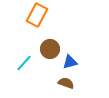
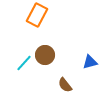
brown circle: moved 5 px left, 6 px down
blue triangle: moved 20 px right
brown semicircle: moved 1 px left, 2 px down; rotated 147 degrees counterclockwise
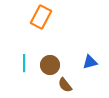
orange rectangle: moved 4 px right, 2 px down
brown circle: moved 5 px right, 10 px down
cyan line: rotated 42 degrees counterclockwise
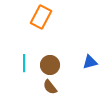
brown semicircle: moved 15 px left, 2 px down
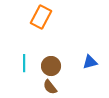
brown circle: moved 1 px right, 1 px down
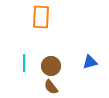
orange rectangle: rotated 25 degrees counterclockwise
brown semicircle: moved 1 px right
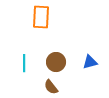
brown circle: moved 5 px right, 4 px up
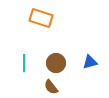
orange rectangle: moved 1 px down; rotated 75 degrees counterclockwise
brown circle: moved 1 px down
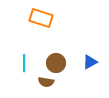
blue triangle: rotated 14 degrees counterclockwise
brown semicircle: moved 5 px left, 5 px up; rotated 42 degrees counterclockwise
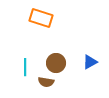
cyan line: moved 1 px right, 4 px down
